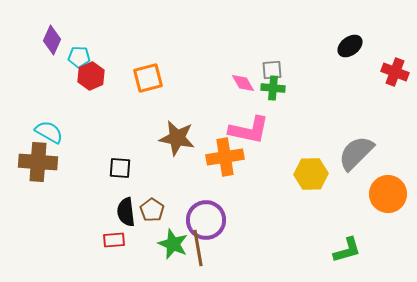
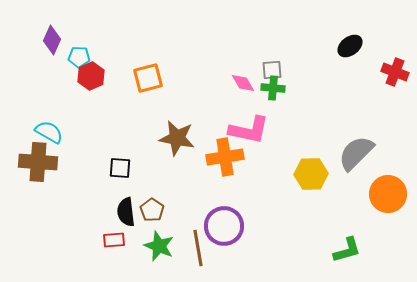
purple circle: moved 18 px right, 6 px down
green star: moved 14 px left, 2 px down
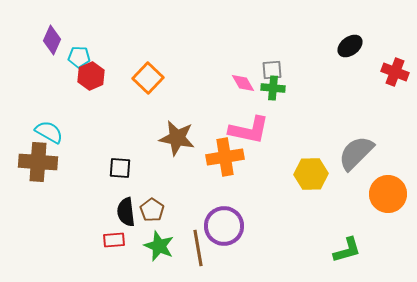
orange square: rotated 32 degrees counterclockwise
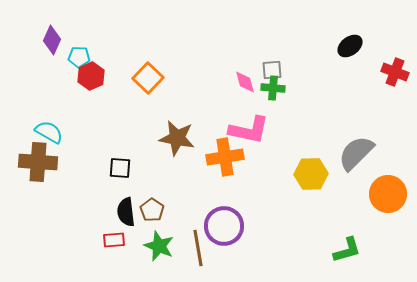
pink diamond: moved 2 px right, 1 px up; rotated 15 degrees clockwise
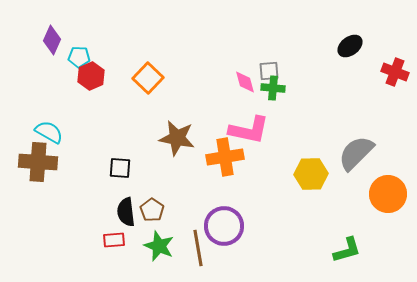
gray square: moved 3 px left, 1 px down
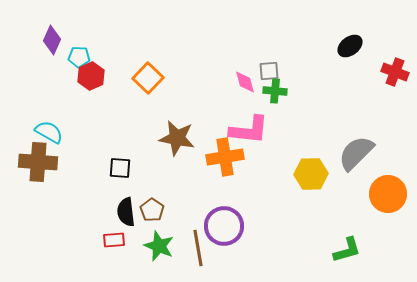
green cross: moved 2 px right, 3 px down
pink L-shape: rotated 6 degrees counterclockwise
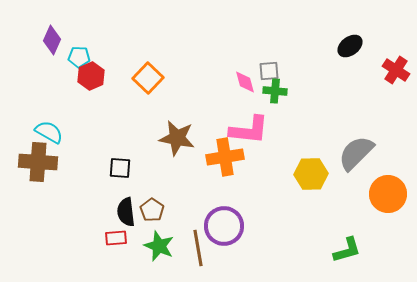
red cross: moved 1 px right, 2 px up; rotated 12 degrees clockwise
red rectangle: moved 2 px right, 2 px up
